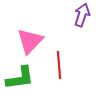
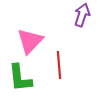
green L-shape: rotated 92 degrees clockwise
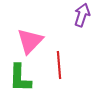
green L-shape: rotated 8 degrees clockwise
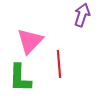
red line: moved 1 px up
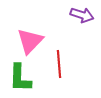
purple arrow: rotated 90 degrees clockwise
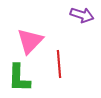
green L-shape: moved 1 px left
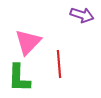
pink triangle: moved 2 px left, 1 px down
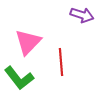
red line: moved 2 px right, 2 px up
green L-shape: rotated 40 degrees counterclockwise
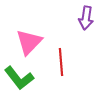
purple arrow: moved 4 px right, 3 px down; rotated 80 degrees clockwise
pink triangle: moved 1 px right
